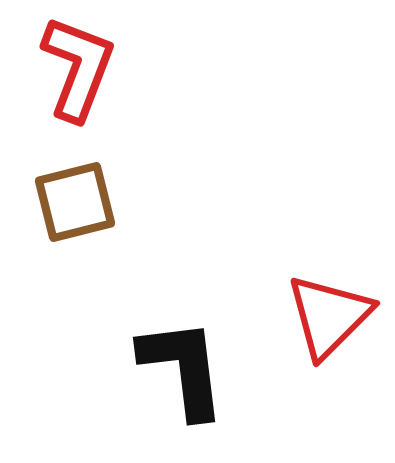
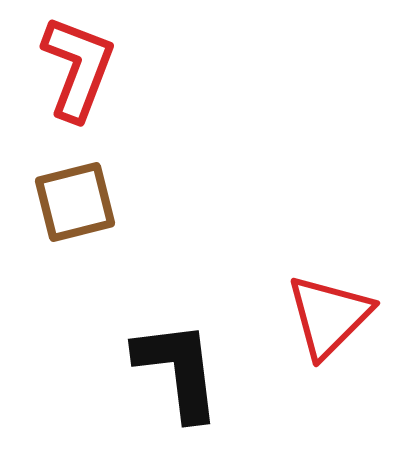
black L-shape: moved 5 px left, 2 px down
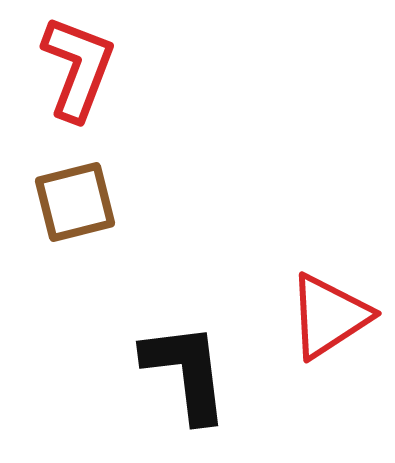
red triangle: rotated 12 degrees clockwise
black L-shape: moved 8 px right, 2 px down
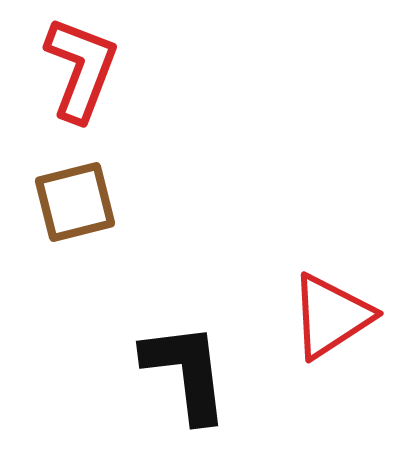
red L-shape: moved 3 px right, 1 px down
red triangle: moved 2 px right
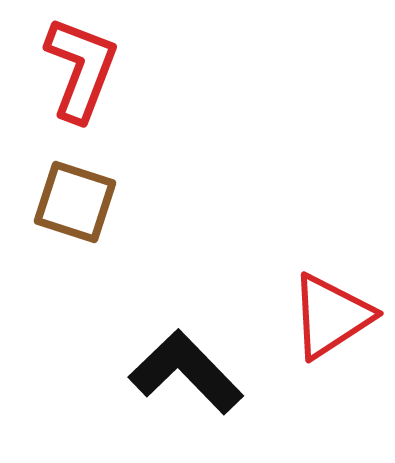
brown square: rotated 32 degrees clockwise
black L-shape: rotated 37 degrees counterclockwise
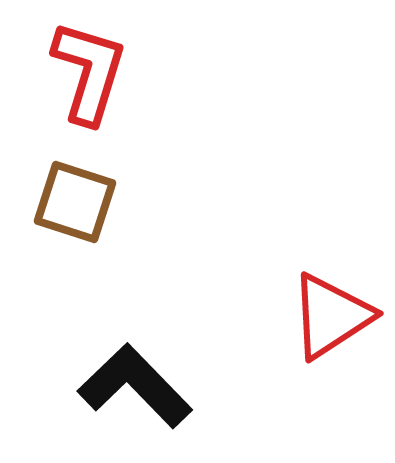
red L-shape: moved 8 px right, 3 px down; rotated 4 degrees counterclockwise
black L-shape: moved 51 px left, 14 px down
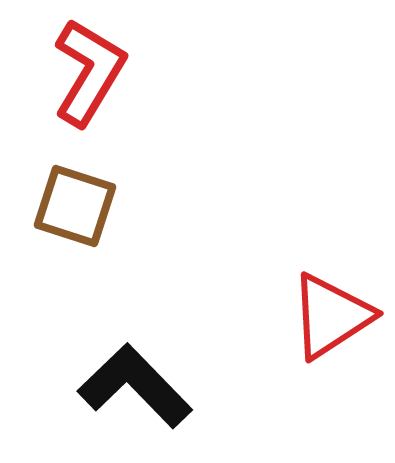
red L-shape: rotated 14 degrees clockwise
brown square: moved 4 px down
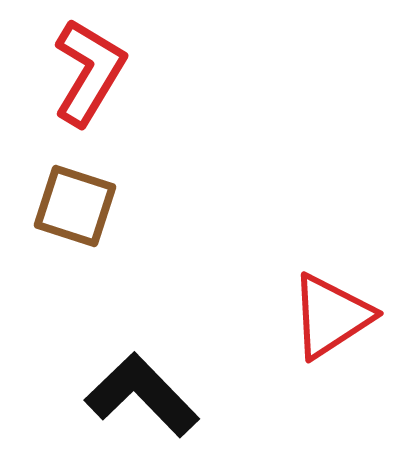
black L-shape: moved 7 px right, 9 px down
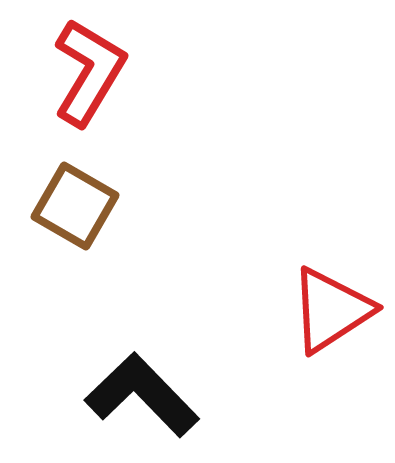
brown square: rotated 12 degrees clockwise
red triangle: moved 6 px up
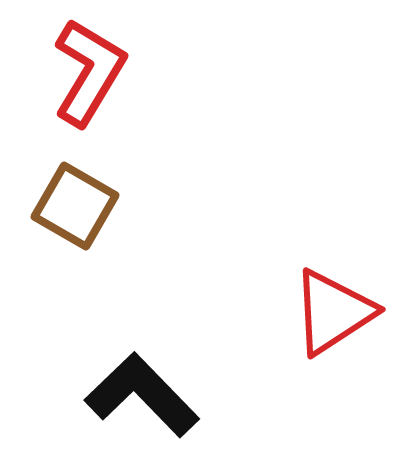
red triangle: moved 2 px right, 2 px down
